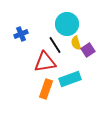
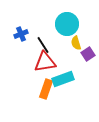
black line: moved 12 px left
purple square: moved 4 px down
cyan rectangle: moved 7 px left
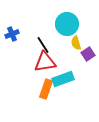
blue cross: moved 9 px left
